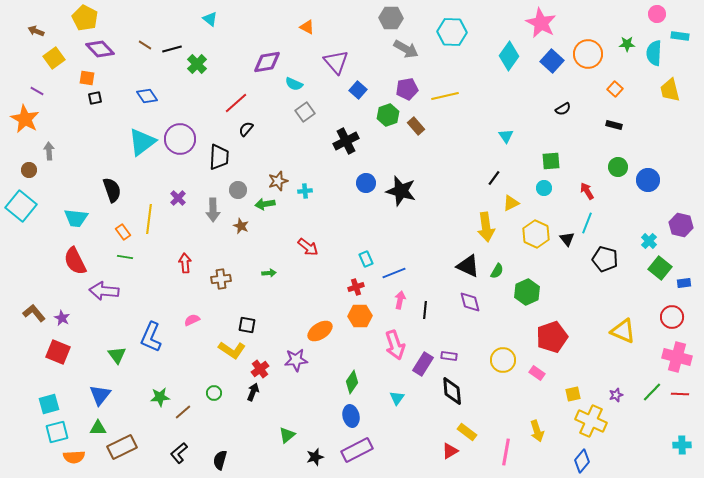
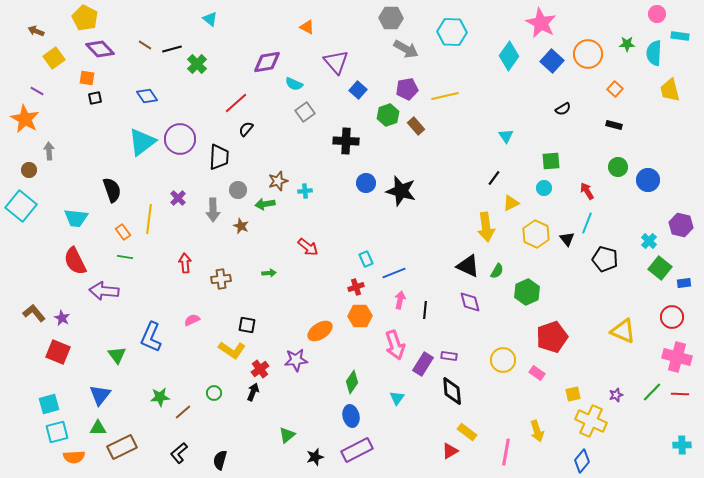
black cross at (346, 141): rotated 30 degrees clockwise
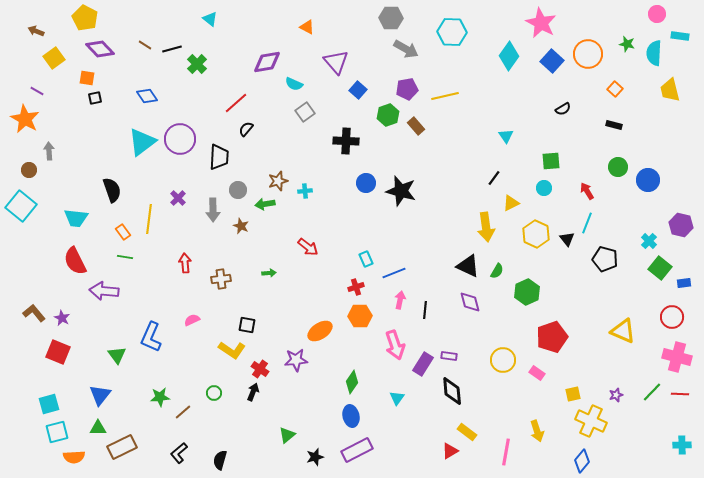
green star at (627, 44): rotated 14 degrees clockwise
red cross at (260, 369): rotated 18 degrees counterclockwise
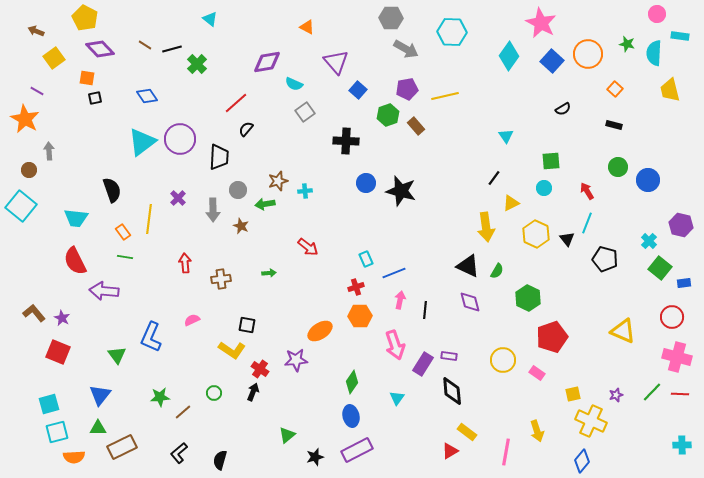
green hexagon at (527, 292): moved 1 px right, 6 px down; rotated 10 degrees counterclockwise
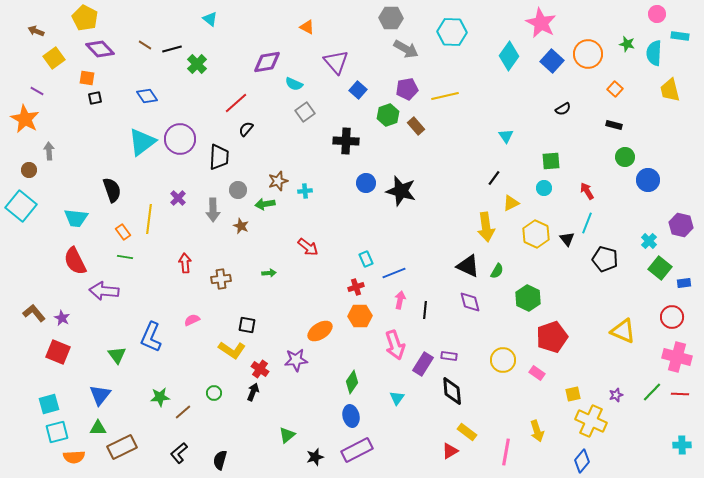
green circle at (618, 167): moved 7 px right, 10 px up
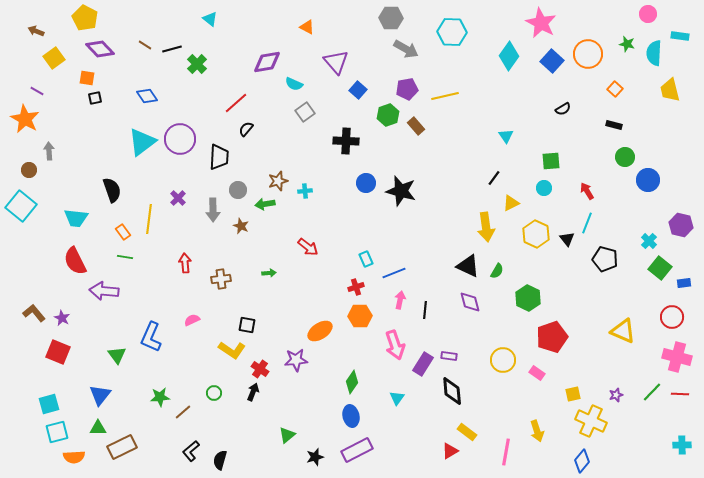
pink circle at (657, 14): moved 9 px left
black L-shape at (179, 453): moved 12 px right, 2 px up
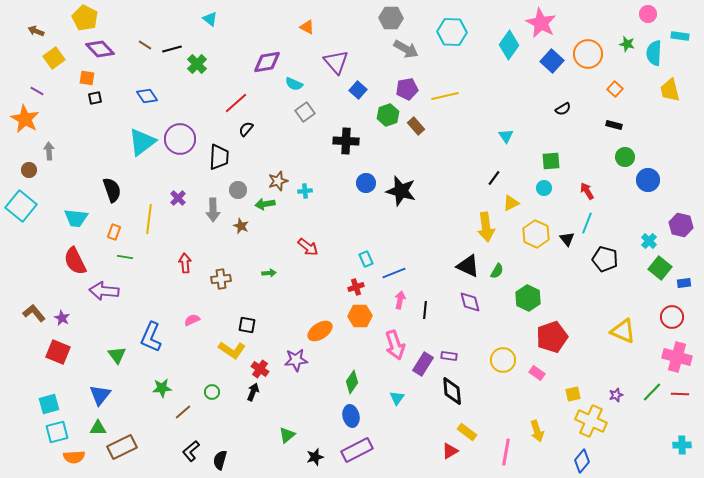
cyan diamond at (509, 56): moved 11 px up
orange rectangle at (123, 232): moved 9 px left; rotated 56 degrees clockwise
green circle at (214, 393): moved 2 px left, 1 px up
green star at (160, 397): moved 2 px right, 9 px up
